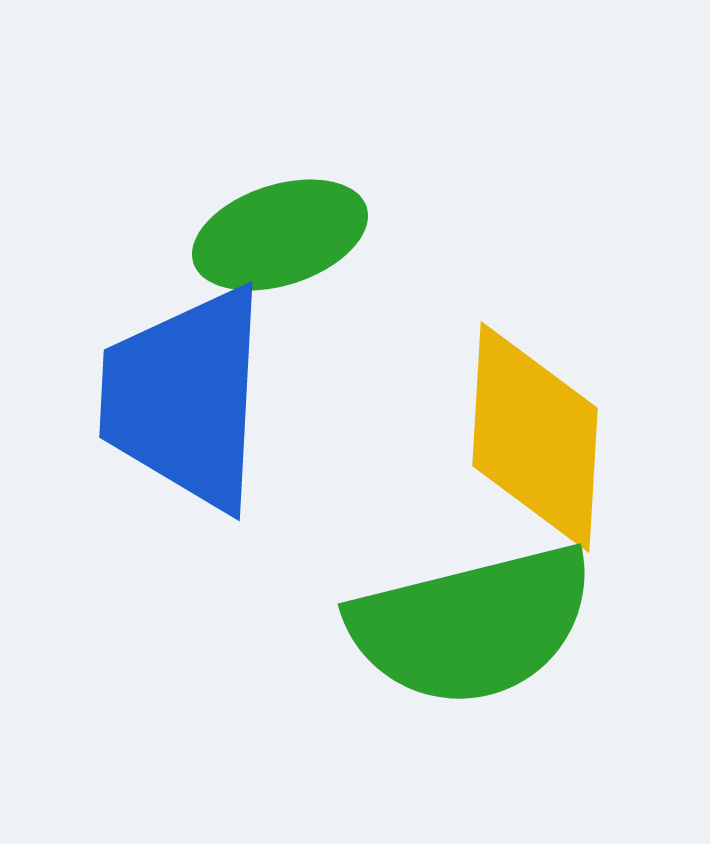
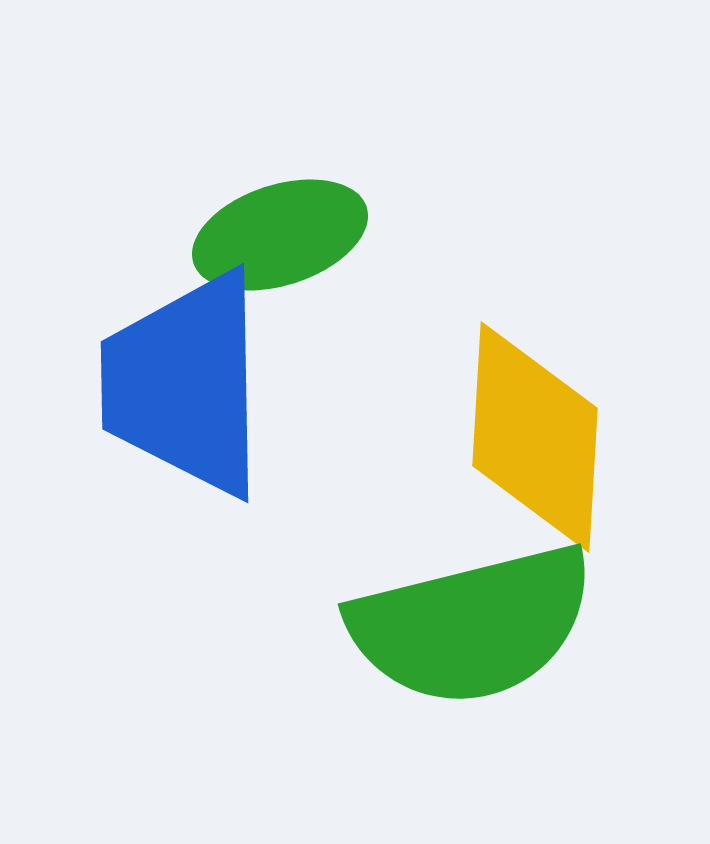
blue trapezoid: moved 14 px up; rotated 4 degrees counterclockwise
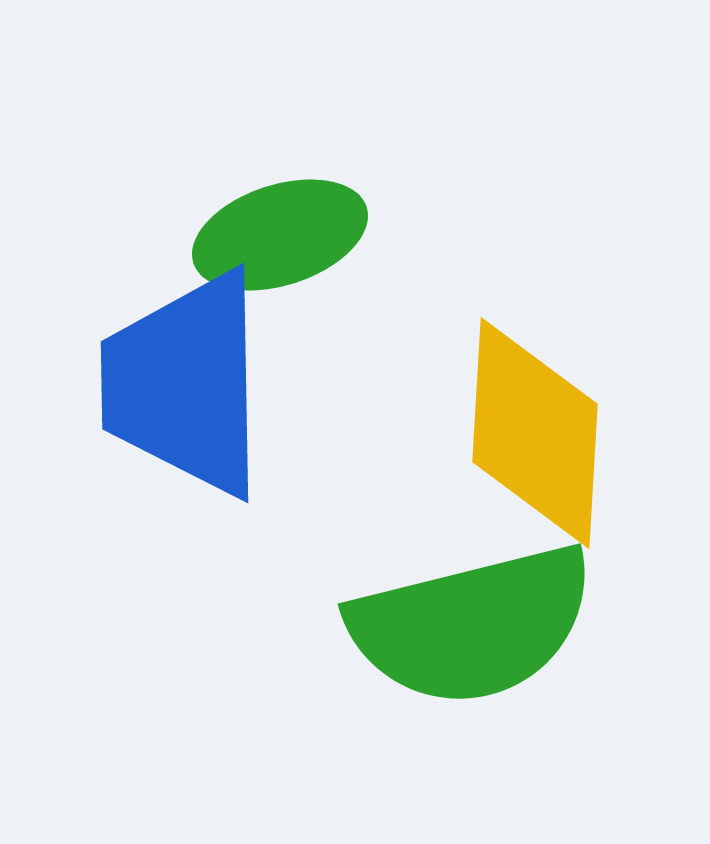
yellow diamond: moved 4 px up
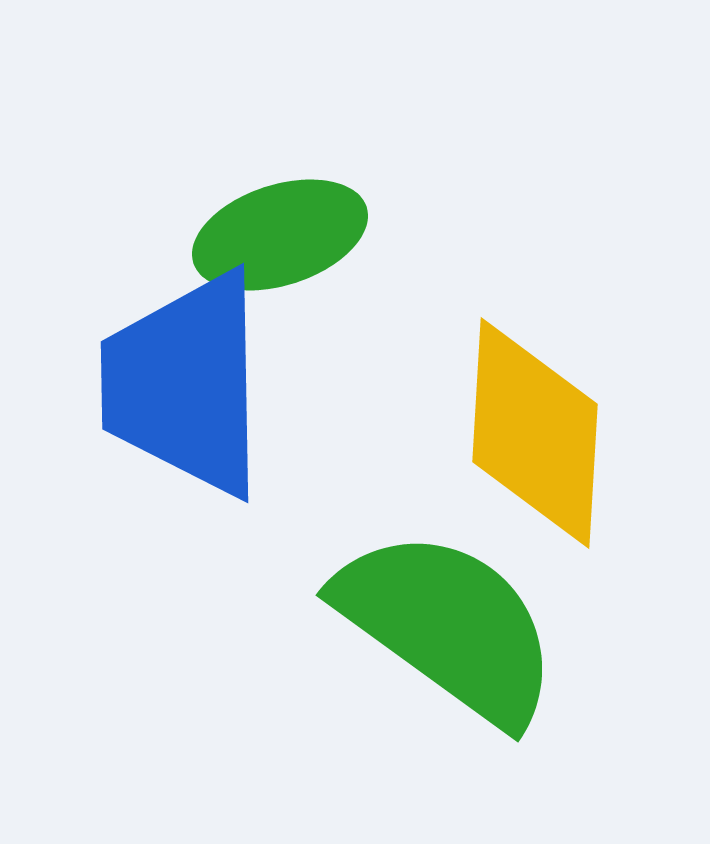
green semicircle: moved 24 px left, 1 px down; rotated 130 degrees counterclockwise
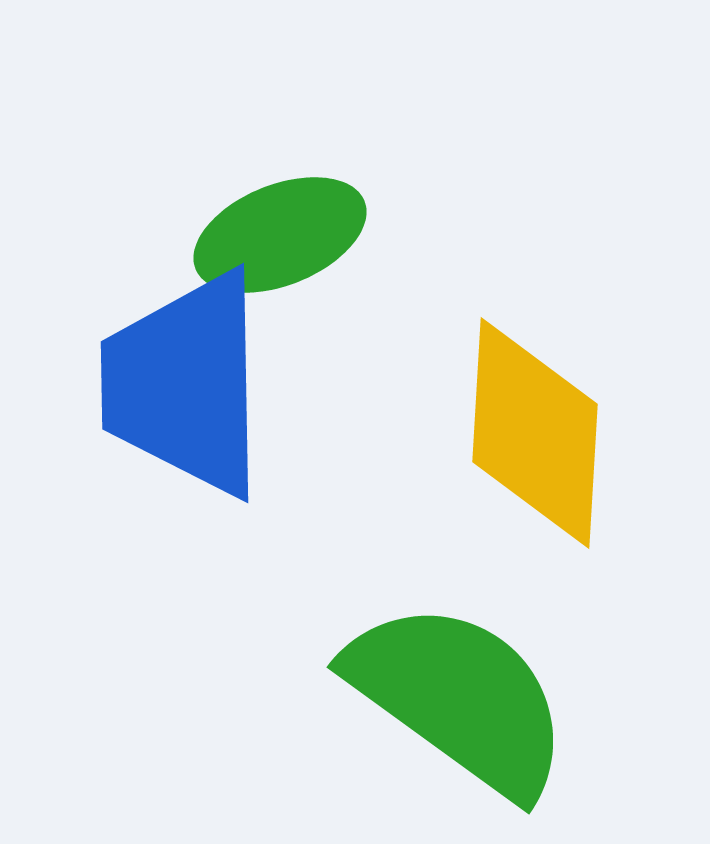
green ellipse: rotated 4 degrees counterclockwise
green semicircle: moved 11 px right, 72 px down
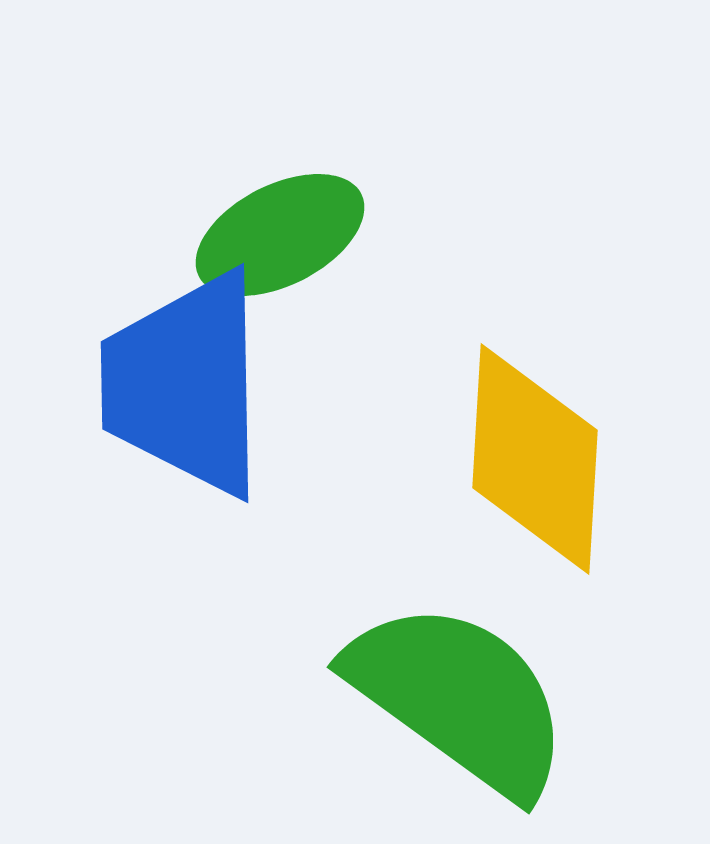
green ellipse: rotated 5 degrees counterclockwise
yellow diamond: moved 26 px down
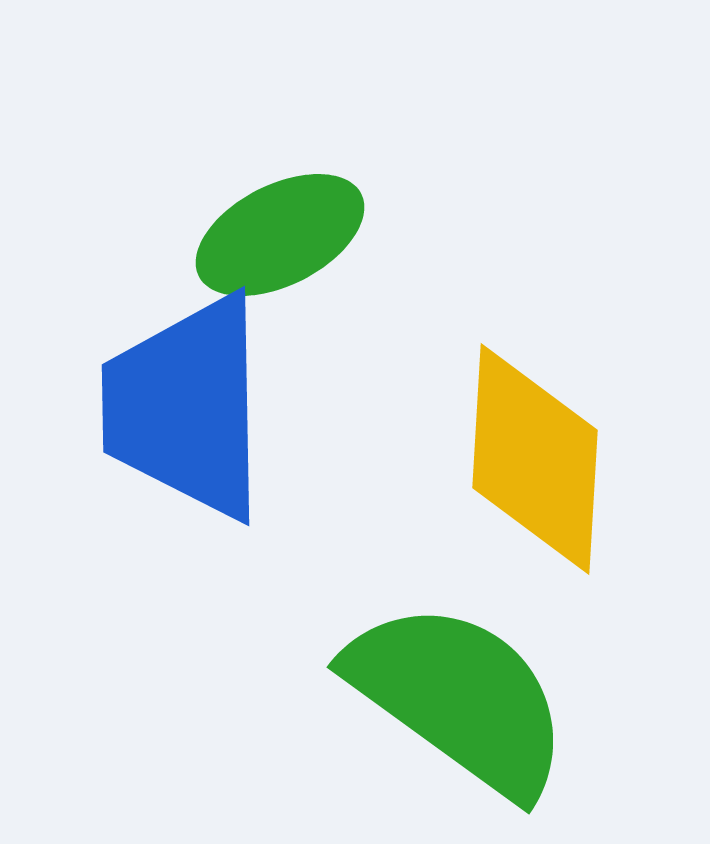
blue trapezoid: moved 1 px right, 23 px down
